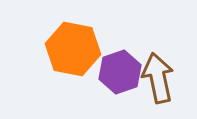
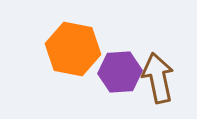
purple hexagon: rotated 15 degrees clockwise
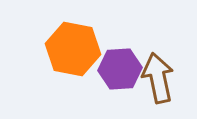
purple hexagon: moved 3 px up
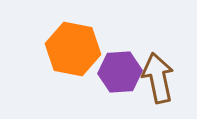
purple hexagon: moved 3 px down
